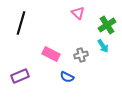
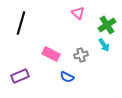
cyan arrow: moved 1 px right, 1 px up
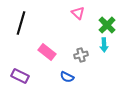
green cross: rotated 12 degrees counterclockwise
cyan arrow: rotated 32 degrees clockwise
pink rectangle: moved 4 px left, 2 px up; rotated 12 degrees clockwise
purple rectangle: rotated 48 degrees clockwise
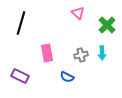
cyan arrow: moved 2 px left, 8 px down
pink rectangle: moved 1 px down; rotated 42 degrees clockwise
